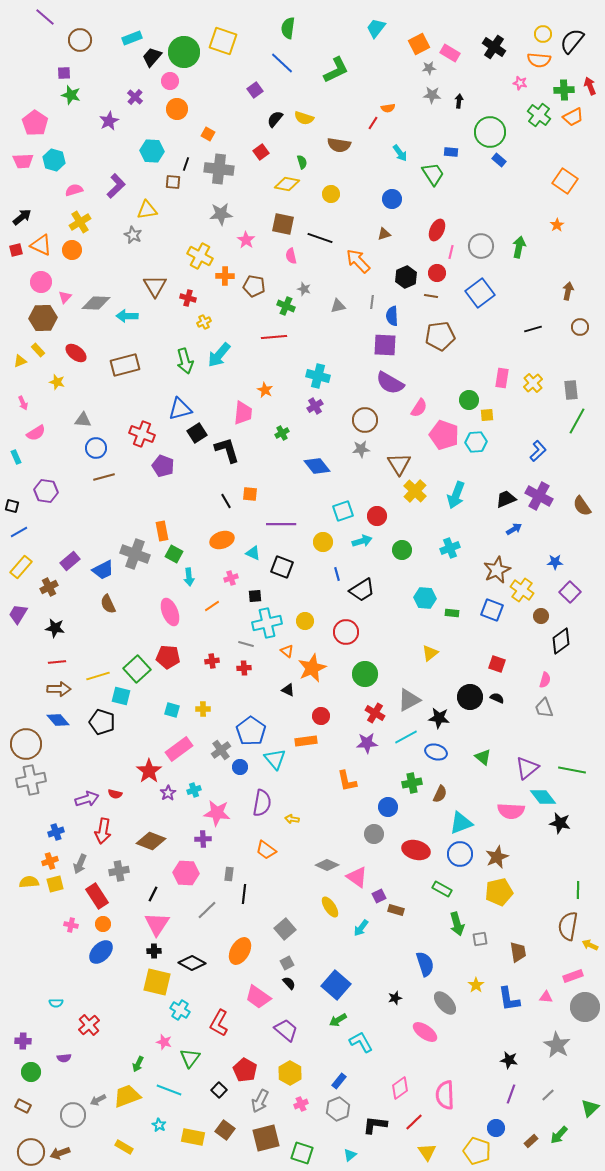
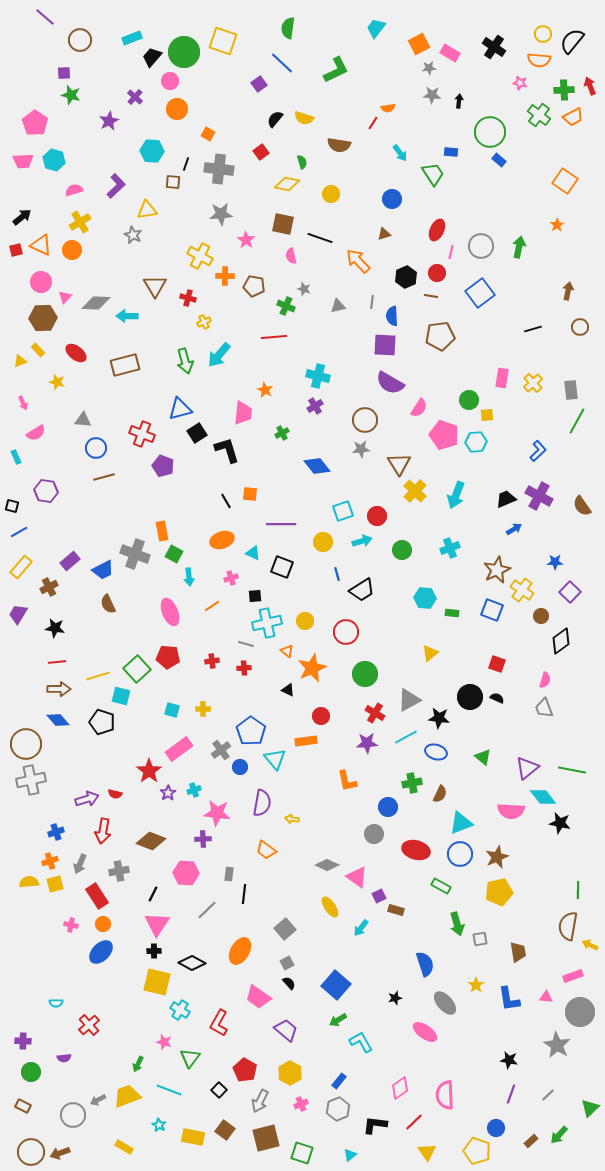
purple square at (255, 90): moved 4 px right, 6 px up
green rectangle at (442, 889): moved 1 px left, 3 px up
gray circle at (585, 1007): moved 5 px left, 5 px down
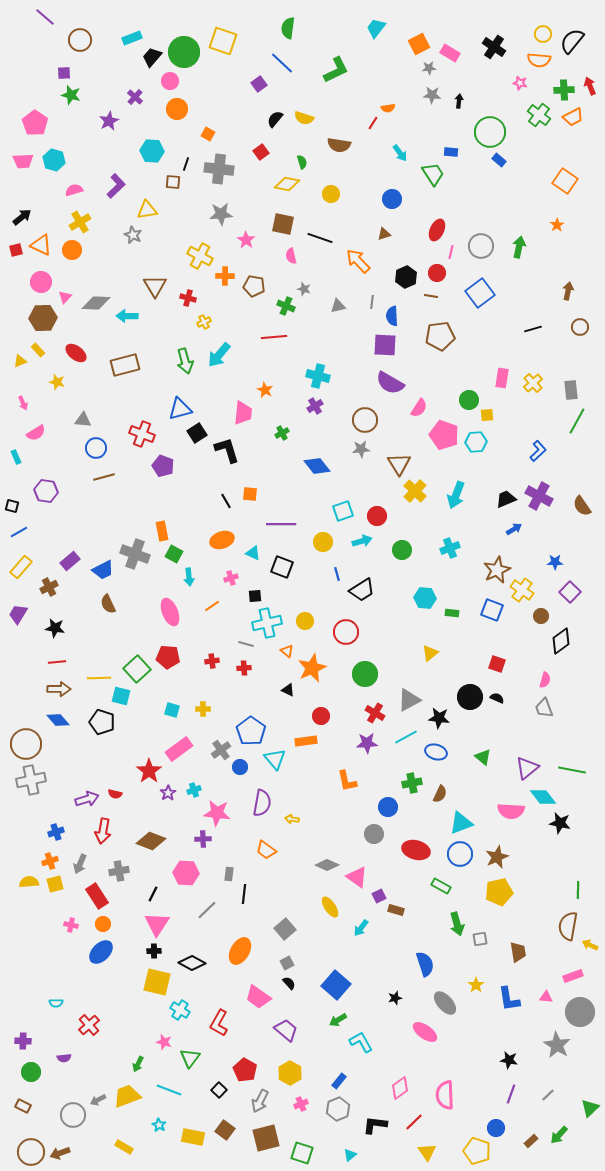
yellow line at (98, 676): moved 1 px right, 2 px down; rotated 15 degrees clockwise
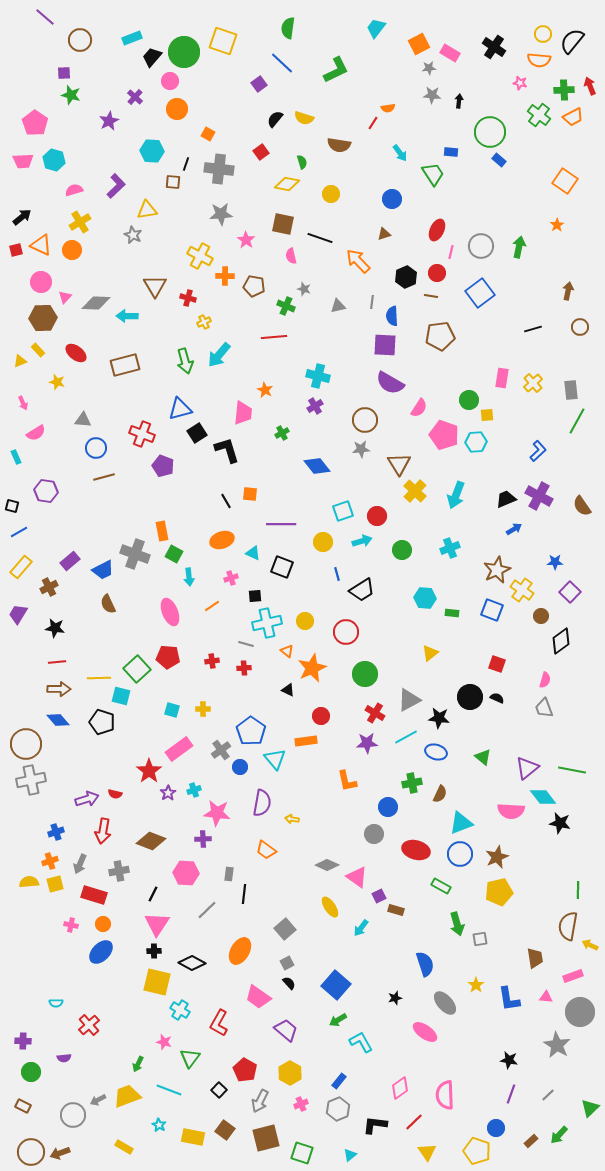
red rectangle at (97, 896): moved 3 px left, 1 px up; rotated 40 degrees counterclockwise
brown trapezoid at (518, 952): moved 17 px right, 6 px down
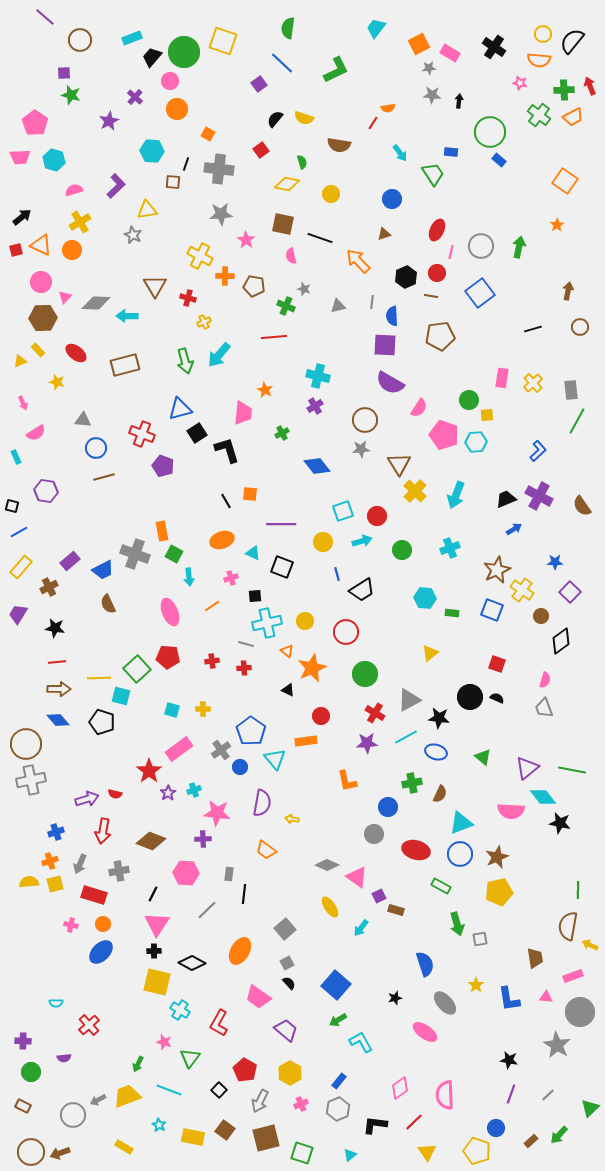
red square at (261, 152): moved 2 px up
pink trapezoid at (23, 161): moved 3 px left, 4 px up
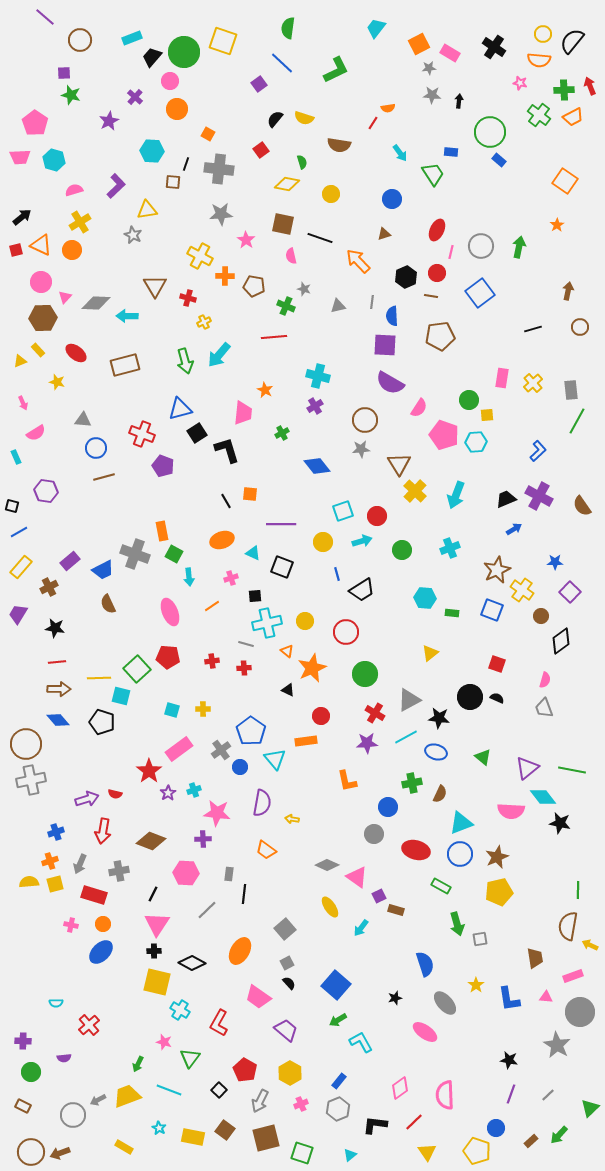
cyan star at (159, 1125): moved 3 px down
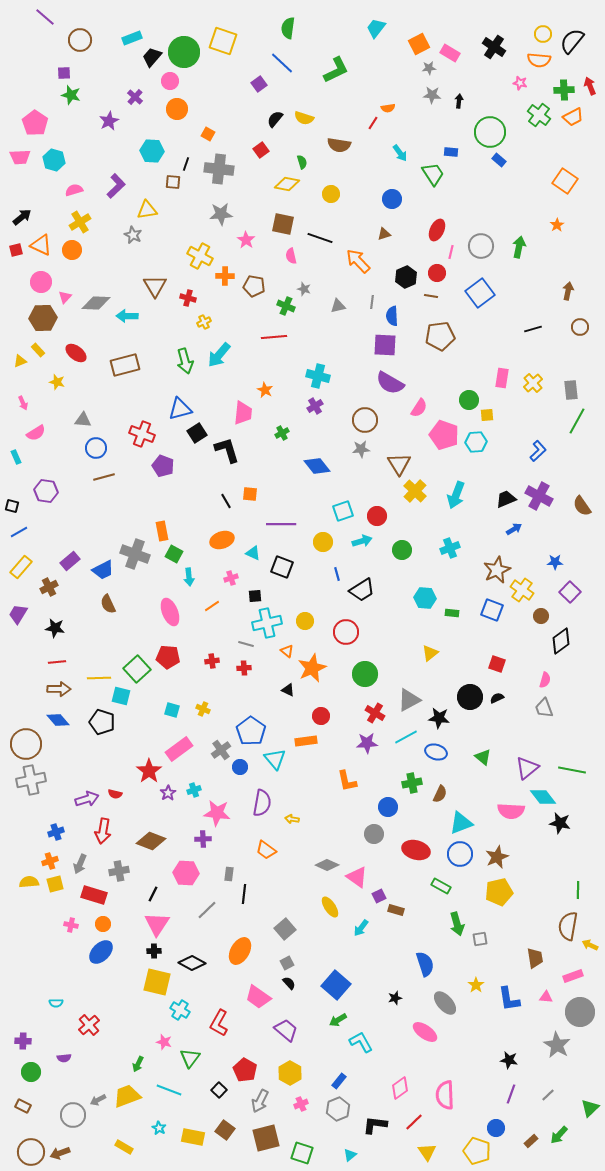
black semicircle at (497, 698): rotated 48 degrees counterclockwise
yellow cross at (203, 709): rotated 24 degrees clockwise
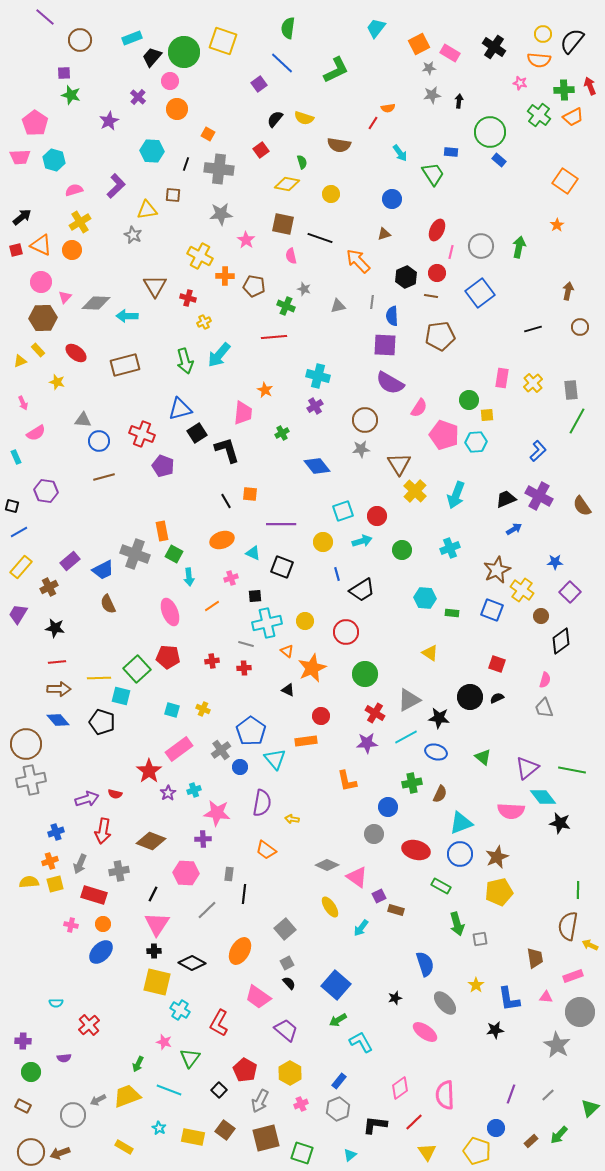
gray star at (432, 95): rotated 12 degrees counterclockwise
purple cross at (135, 97): moved 3 px right
brown square at (173, 182): moved 13 px down
blue circle at (96, 448): moved 3 px right, 7 px up
yellow triangle at (430, 653): rotated 48 degrees counterclockwise
black star at (509, 1060): moved 14 px left, 30 px up; rotated 18 degrees counterclockwise
